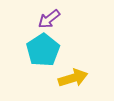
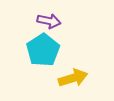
purple arrow: moved 2 px down; rotated 130 degrees counterclockwise
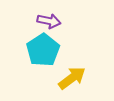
yellow arrow: moved 1 px left; rotated 20 degrees counterclockwise
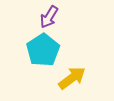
purple arrow: moved 4 px up; rotated 110 degrees clockwise
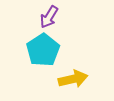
yellow arrow: moved 1 px right, 1 px down; rotated 24 degrees clockwise
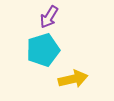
cyan pentagon: rotated 16 degrees clockwise
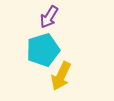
yellow arrow: moved 12 px left, 3 px up; rotated 128 degrees clockwise
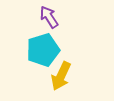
purple arrow: rotated 115 degrees clockwise
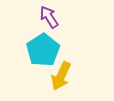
cyan pentagon: rotated 16 degrees counterclockwise
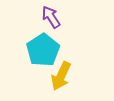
purple arrow: moved 2 px right
